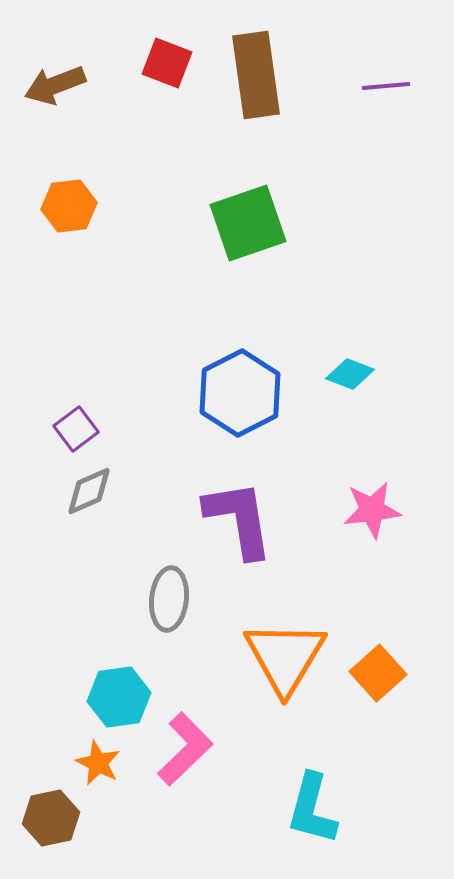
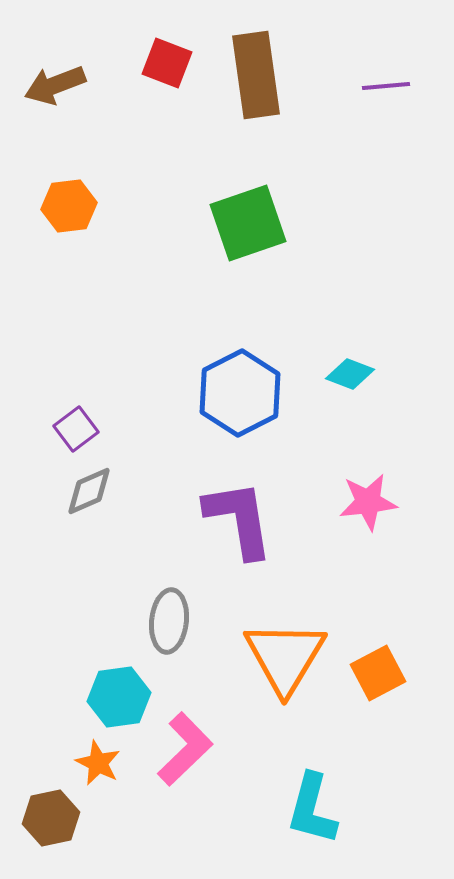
pink star: moved 4 px left, 8 px up
gray ellipse: moved 22 px down
orange square: rotated 14 degrees clockwise
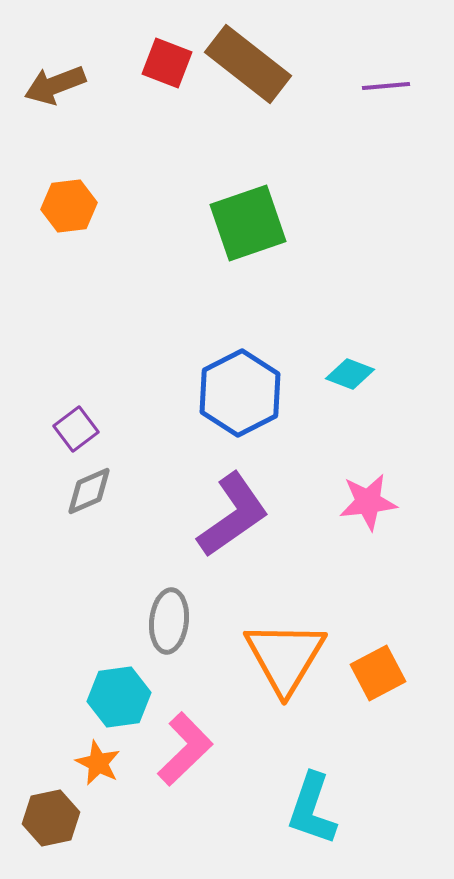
brown rectangle: moved 8 px left, 11 px up; rotated 44 degrees counterclockwise
purple L-shape: moved 6 px left, 4 px up; rotated 64 degrees clockwise
cyan L-shape: rotated 4 degrees clockwise
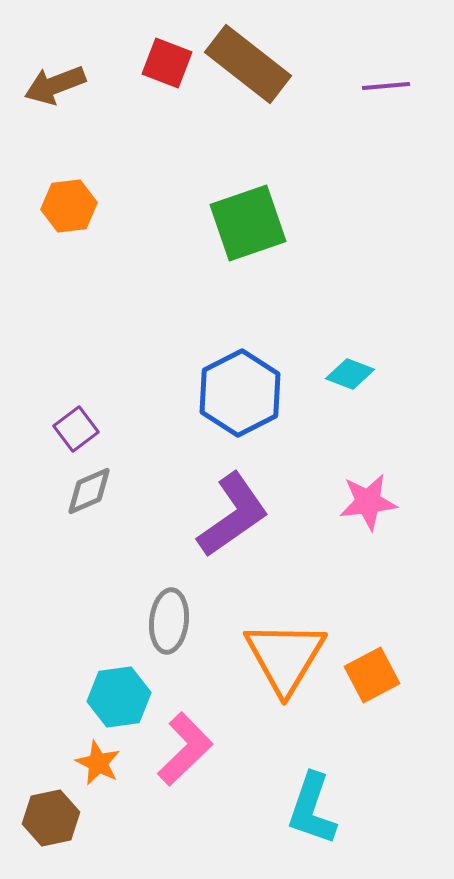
orange square: moved 6 px left, 2 px down
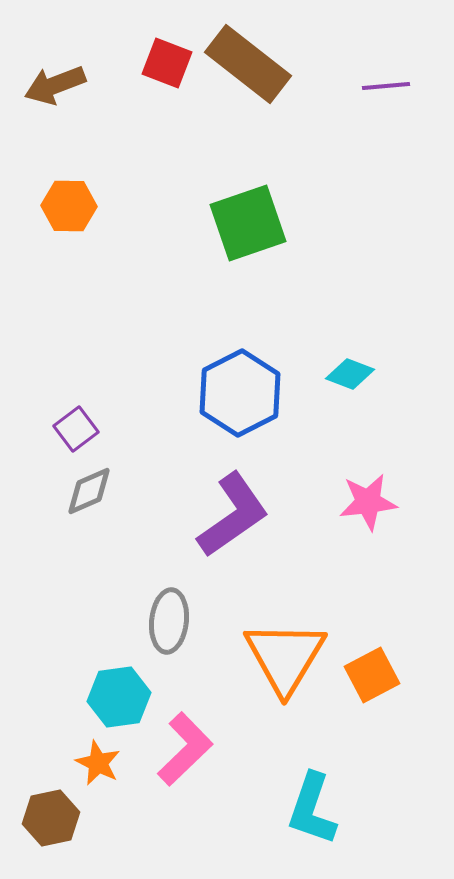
orange hexagon: rotated 8 degrees clockwise
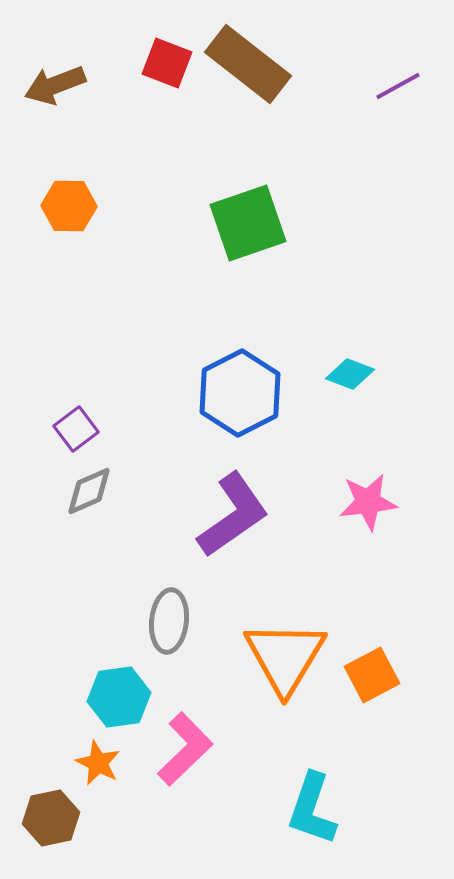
purple line: moved 12 px right; rotated 24 degrees counterclockwise
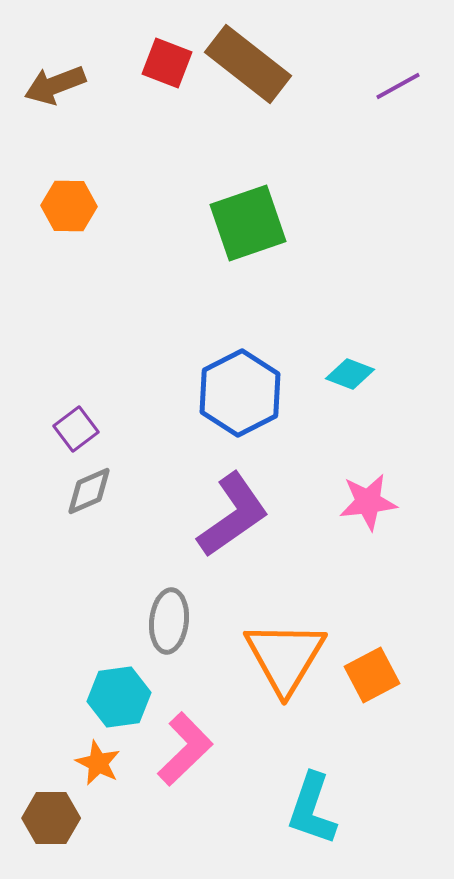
brown hexagon: rotated 12 degrees clockwise
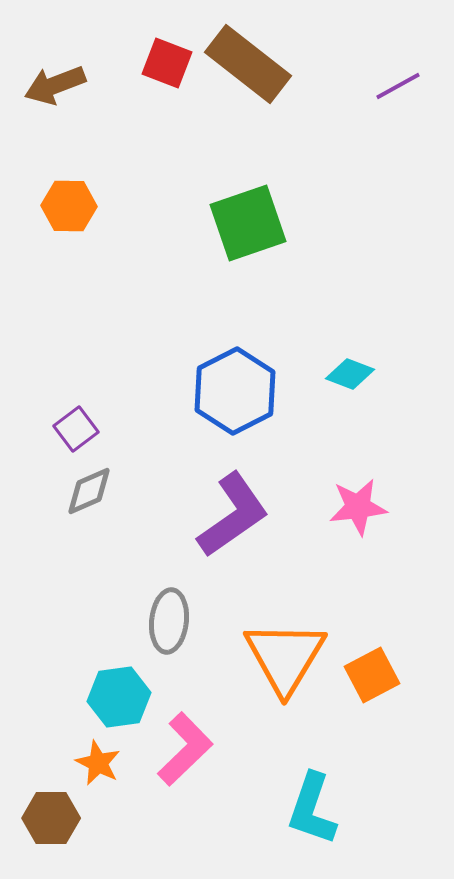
blue hexagon: moved 5 px left, 2 px up
pink star: moved 10 px left, 5 px down
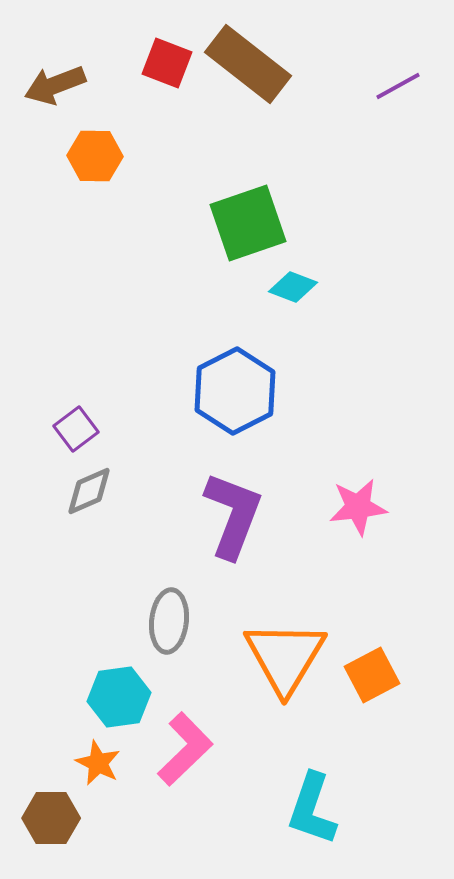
orange hexagon: moved 26 px right, 50 px up
cyan diamond: moved 57 px left, 87 px up
purple L-shape: rotated 34 degrees counterclockwise
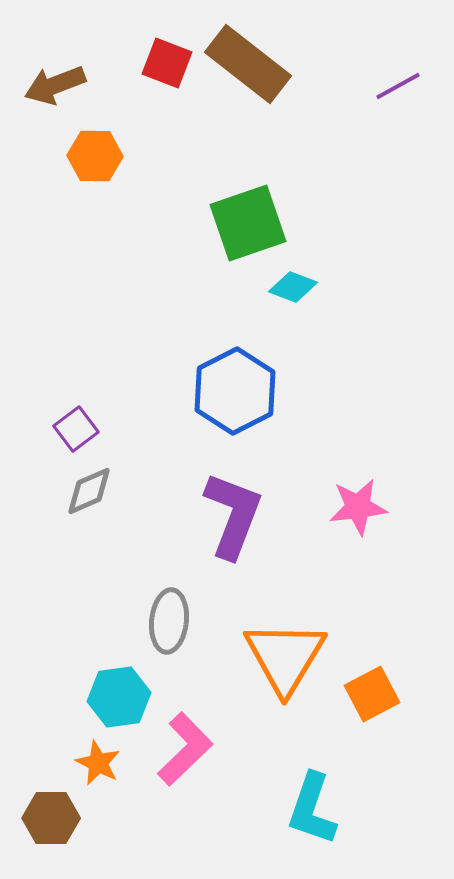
orange square: moved 19 px down
